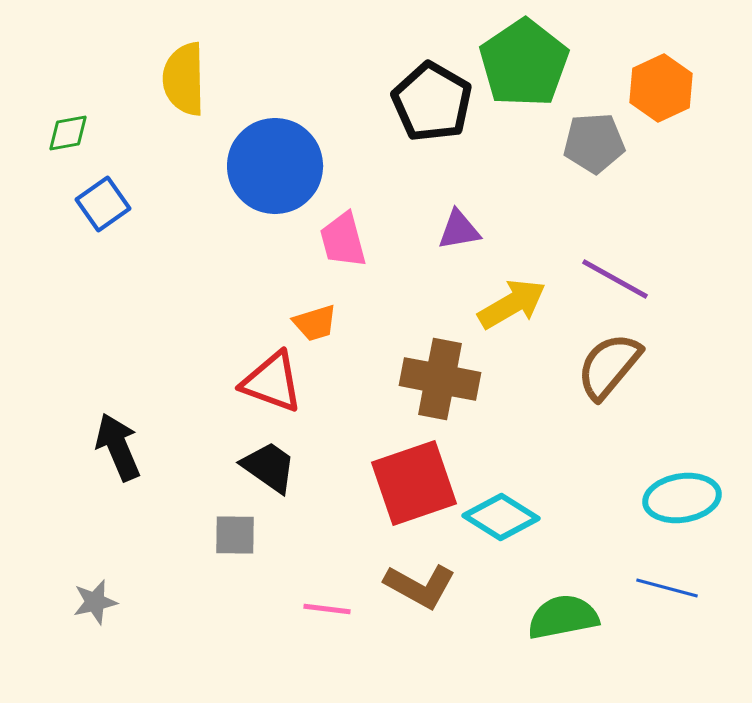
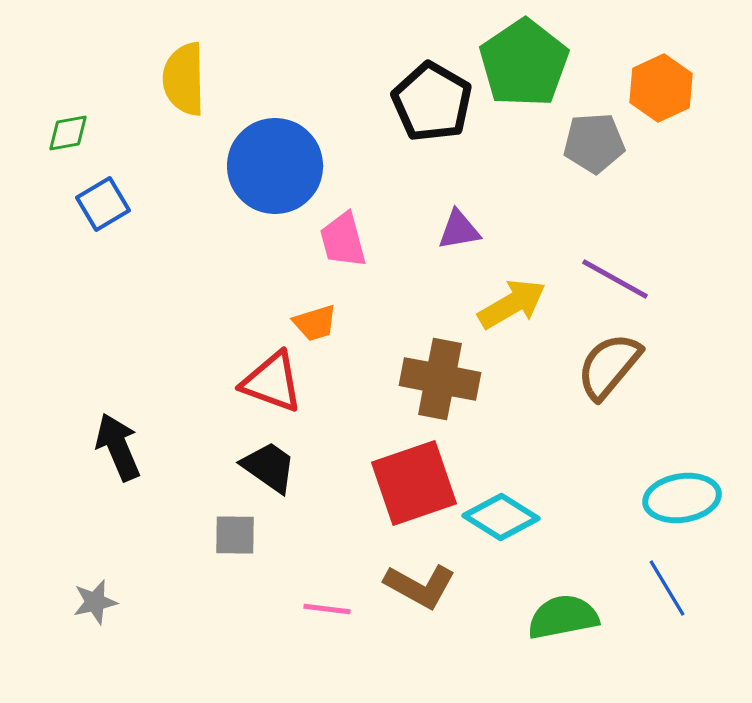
blue square: rotated 4 degrees clockwise
blue line: rotated 44 degrees clockwise
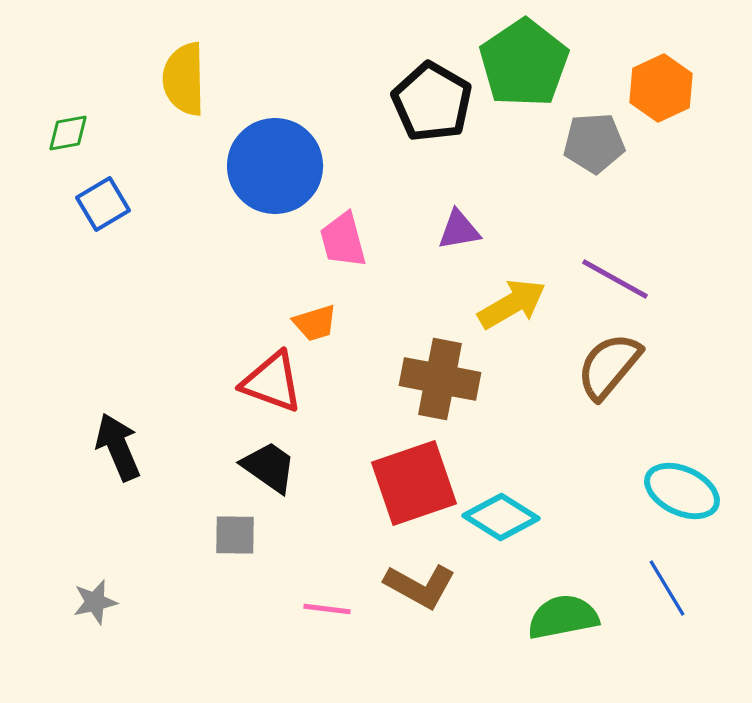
cyan ellipse: moved 7 px up; rotated 34 degrees clockwise
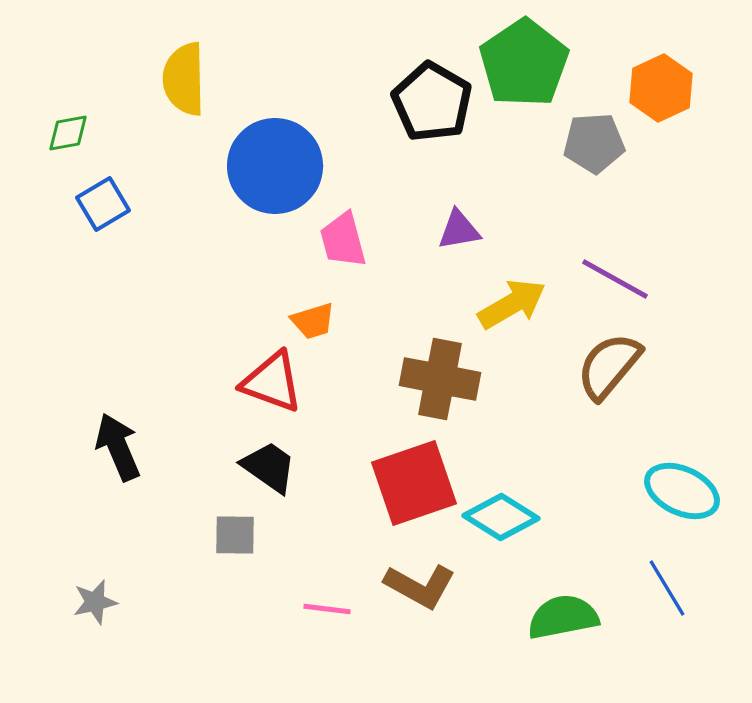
orange trapezoid: moved 2 px left, 2 px up
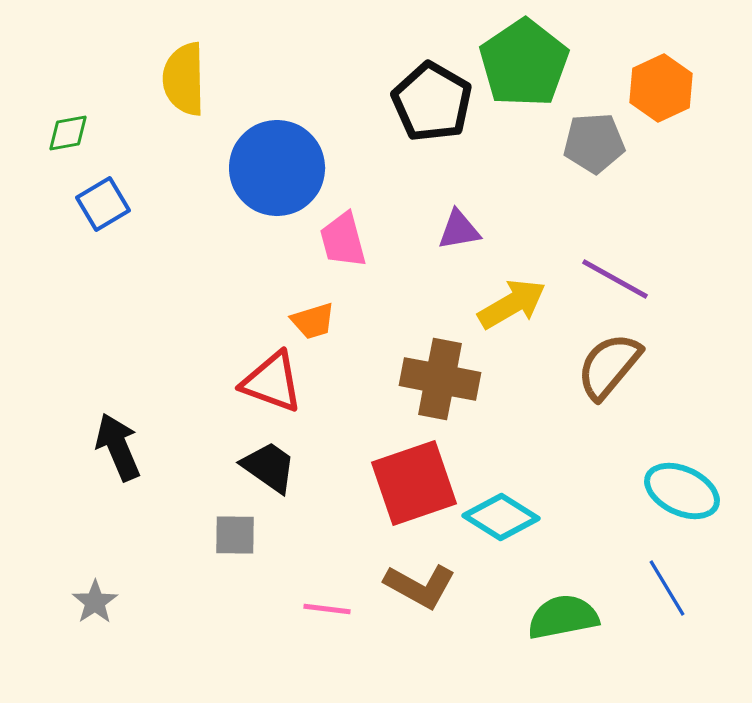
blue circle: moved 2 px right, 2 px down
gray star: rotated 21 degrees counterclockwise
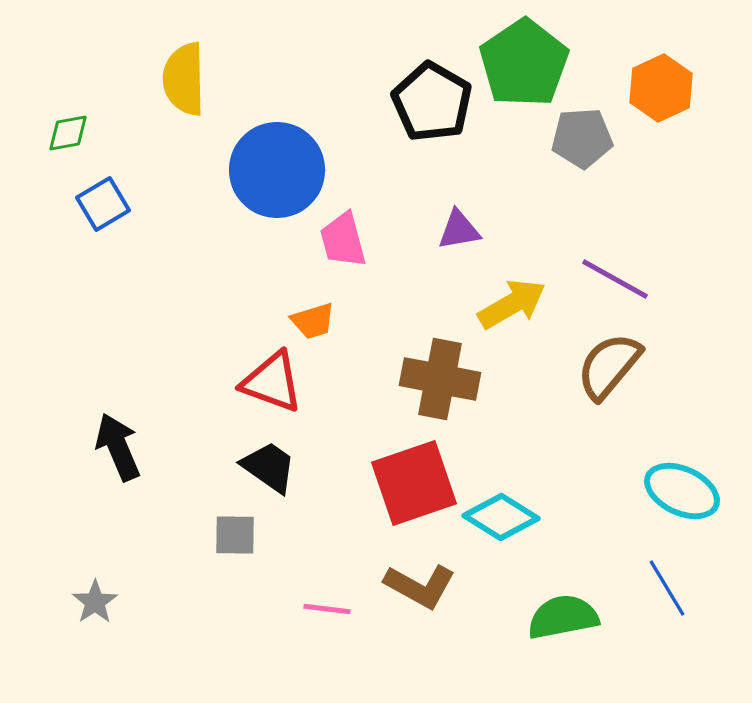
gray pentagon: moved 12 px left, 5 px up
blue circle: moved 2 px down
